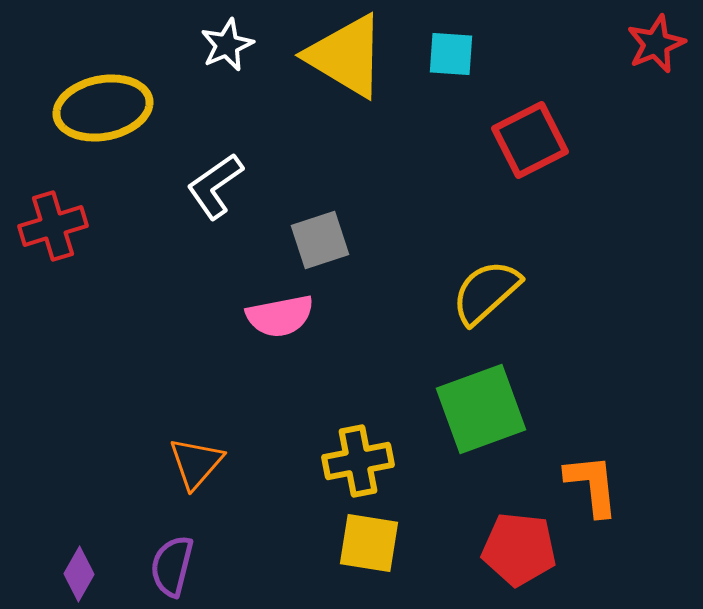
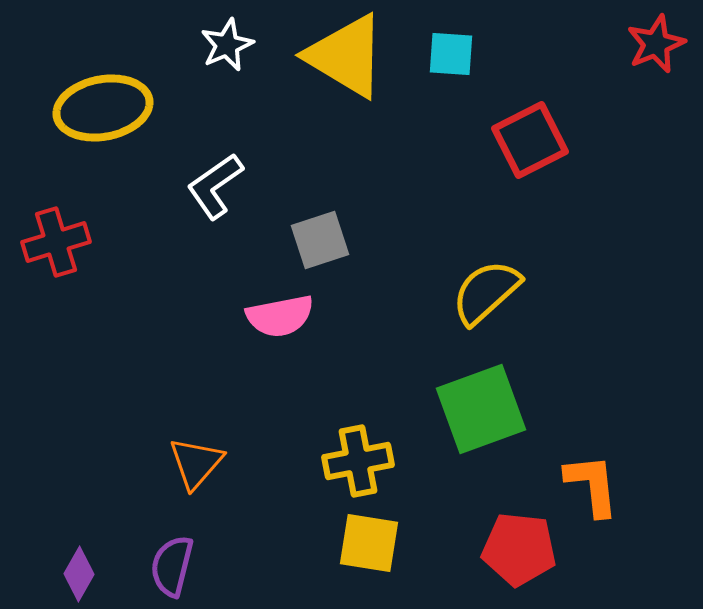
red cross: moved 3 px right, 16 px down
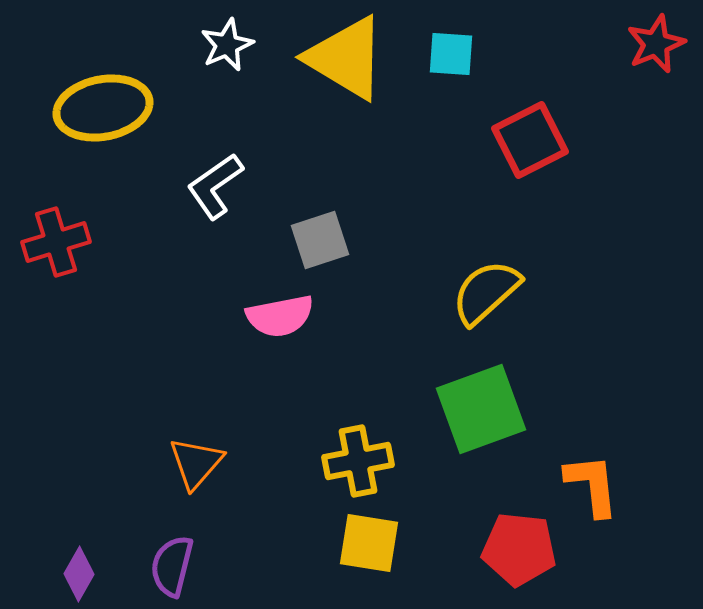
yellow triangle: moved 2 px down
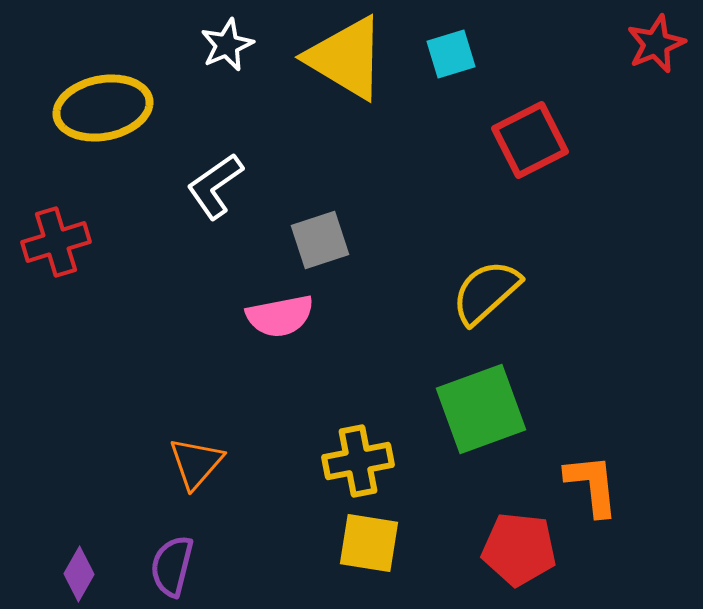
cyan square: rotated 21 degrees counterclockwise
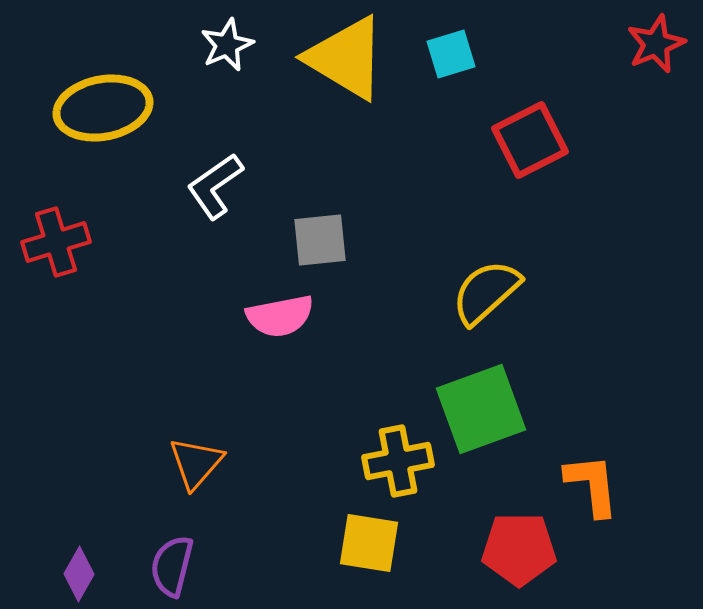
gray square: rotated 12 degrees clockwise
yellow cross: moved 40 px right
red pentagon: rotated 6 degrees counterclockwise
